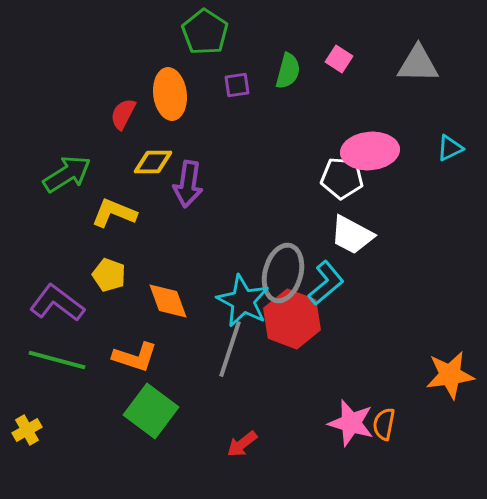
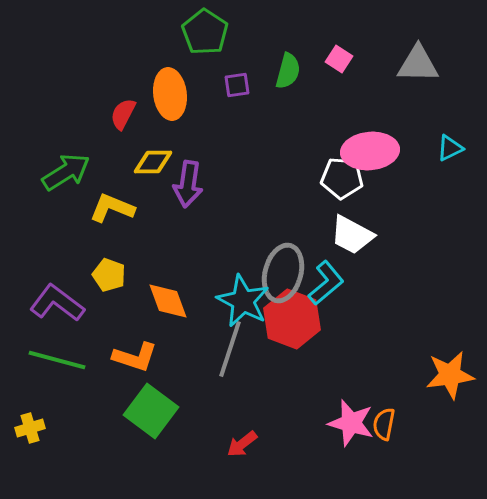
green arrow: moved 1 px left, 2 px up
yellow L-shape: moved 2 px left, 5 px up
yellow cross: moved 3 px right, 2 px up; rotated 12 degrees clockwise
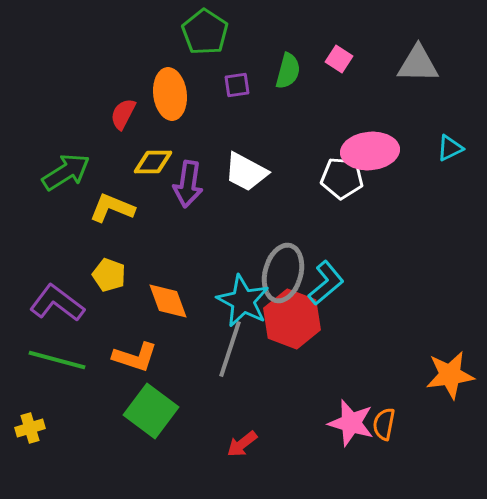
white trapezoid: moved 106 px left, 63 px up
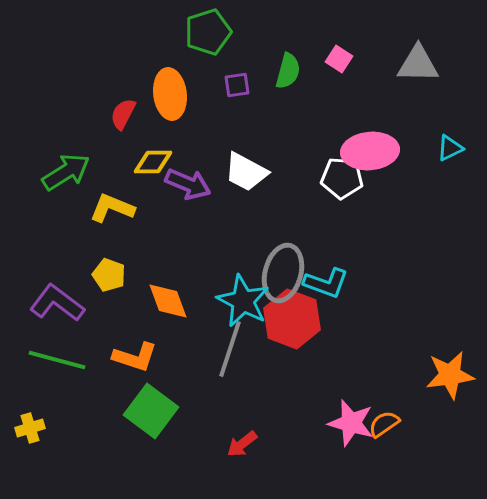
green pentagon: moved 3 px right; rotated 21 degrees clockwise
purple arrow: rotated 75 degrees counterclockwise
cyan L-shape: rotated 60 degrees clockwise
orange semicircle: rotated 44 degrees clockwise
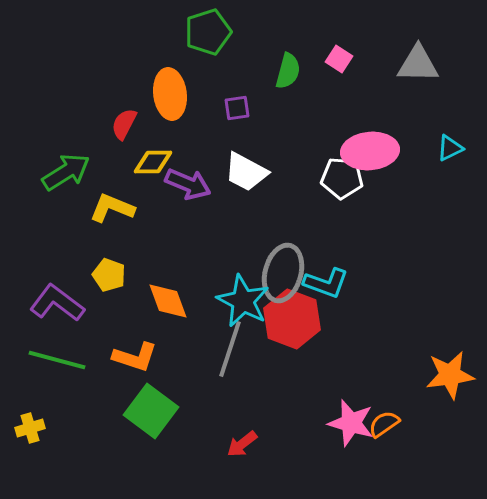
purple square: moved 23 px down
red semicircle: moved 1 px right, 10 px down
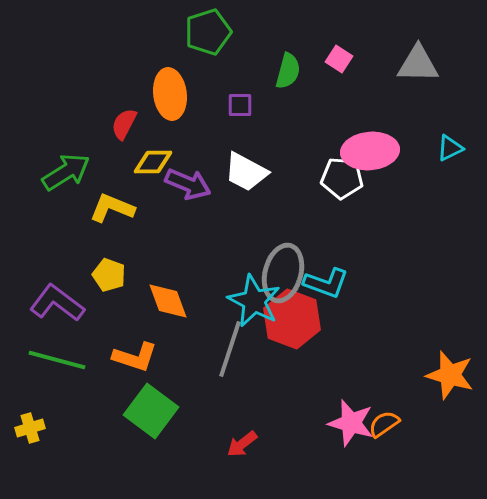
purple square: moved 3 px right, 3 px up; rotated 8 degrees clockwise
cyan star: moved 11 px right
orange star: rotated 24 degrees clockwise
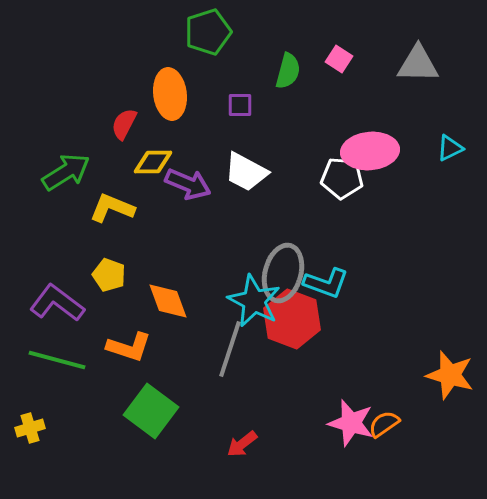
orange L-shape: moved 6 px left, 10 px up
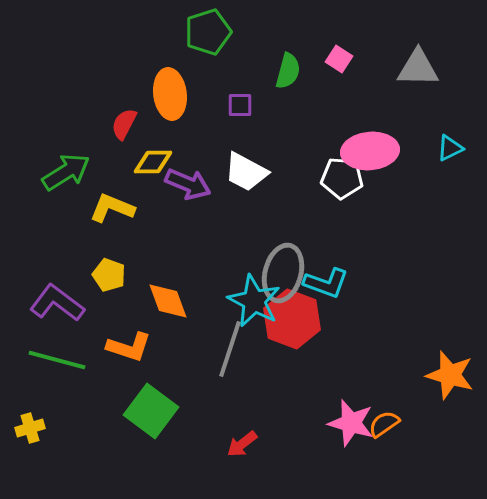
gray triangle: moved 4 px down
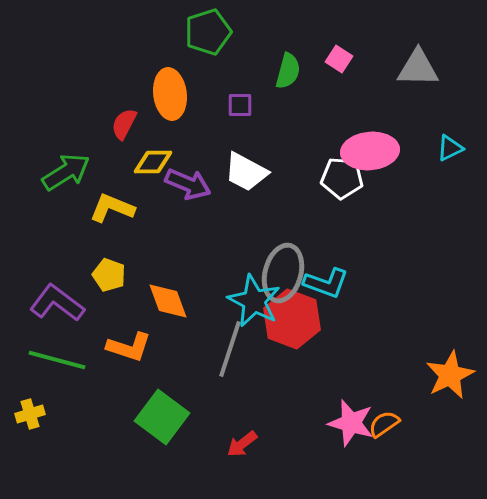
orange star: rotated 30 degrees clockwise
green square: moved 11 px right, 6 px down
yellow cross: moved 14 px up
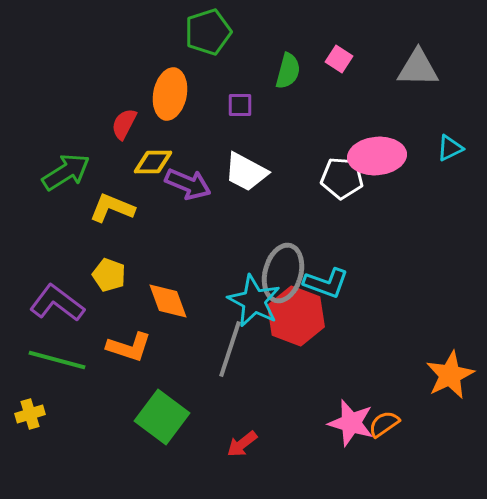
orange ellipse: rotated 18 degrees clockwise
pink ellipse: moved 7 px right, 5 px down
red hexagon: moved 4 px right, 3 px up
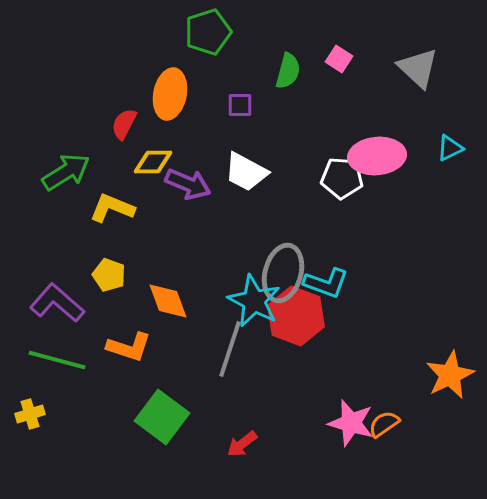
gray triangle: rotated 42 degrees clockwise
purple L-shape: rotated 4 degrees clockwise
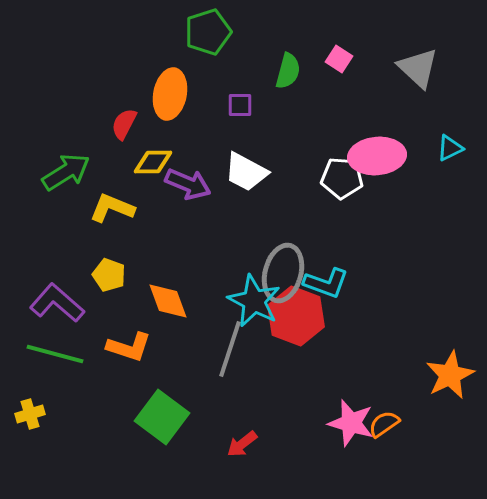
green line: moved 2 px left, 6 px up
